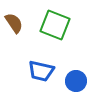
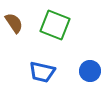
blue trapezoid: moved 1 px right, 1 px down
blue circle: moved 14 px right, 10 px up
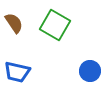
green square: rotated 8 degrees clockwise
blue trapezoid: moved 25 px left
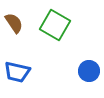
blue circle: moved 1 px left
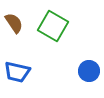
green square: moved 2 px left, 1 px down
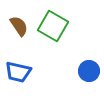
brown semicircle: moved 5 px right, 3 px down
blue trapezoid: moved 1 px right
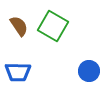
blue trapezoid: rotated 12 degrees counterclockwise
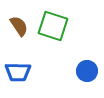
green square: rotated 12 degrees counterclockwise
blue circle: moved 2 px left
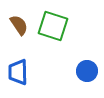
brown semicircle: moved 1 px up
blue trapezoid: rotated 88 degrees clockwise
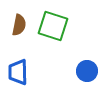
brown semicircle: rotated 45 degrees clockwise
